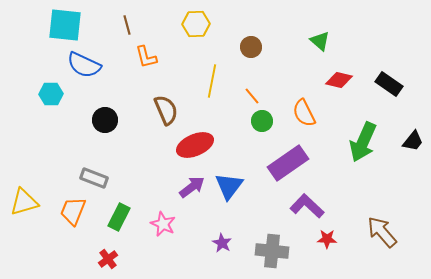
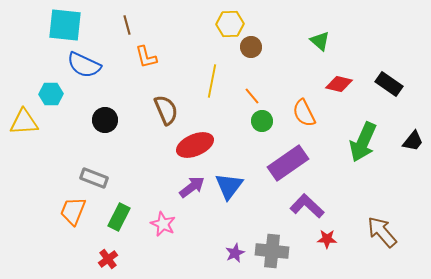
yellow hexagon: moved 34 px right
red diamond: moved 4 px down
yellow triangle: moved 80 px up; rotated 12 degrees clockwise
purple star: moved 13 px right, 10 px down; rotated 18 degrees clockwise
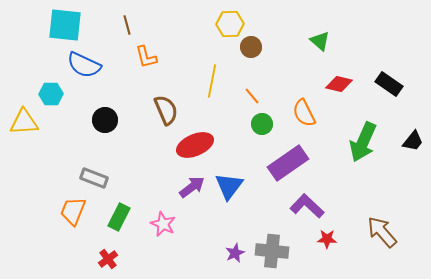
green circle: moved 3 px down
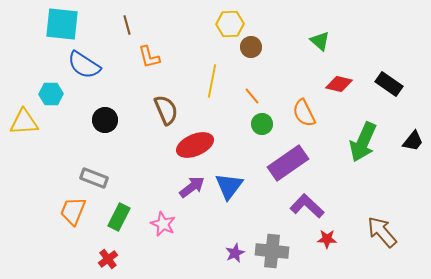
cyan square: moved 3 px left, 1 px up
orange L-shape: moved 3 px right
blue semicircle: rotated 8 degrees clockwise
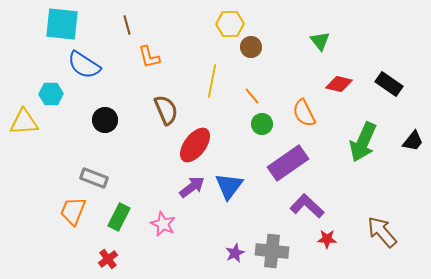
green triangle: rotated 10 degrees clockwise
red ellipse: rotated 30 degrees counterclockwise
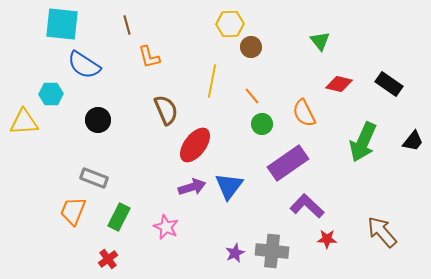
black circle: moved 7 px left
purple arrow: rotated 20 degrees clockwise
pink star: moved 3 px right, 3 px down
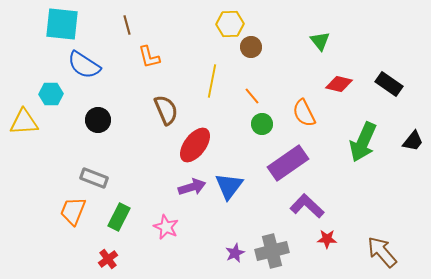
brown arrow: moved 20 px down
gray cross: rotated 20 degrees counterclockwise
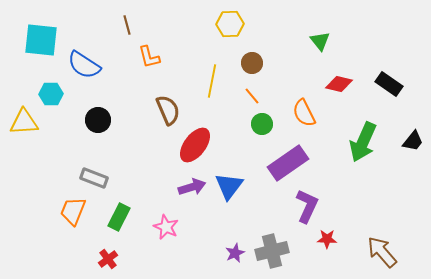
cyan square: moved 21 px left, 16 px down
brown circle: moved 1 px right, 16 px down
brown semicircle: moved 2 px right
purple L-shape: rotated 72 degrees clockwise
